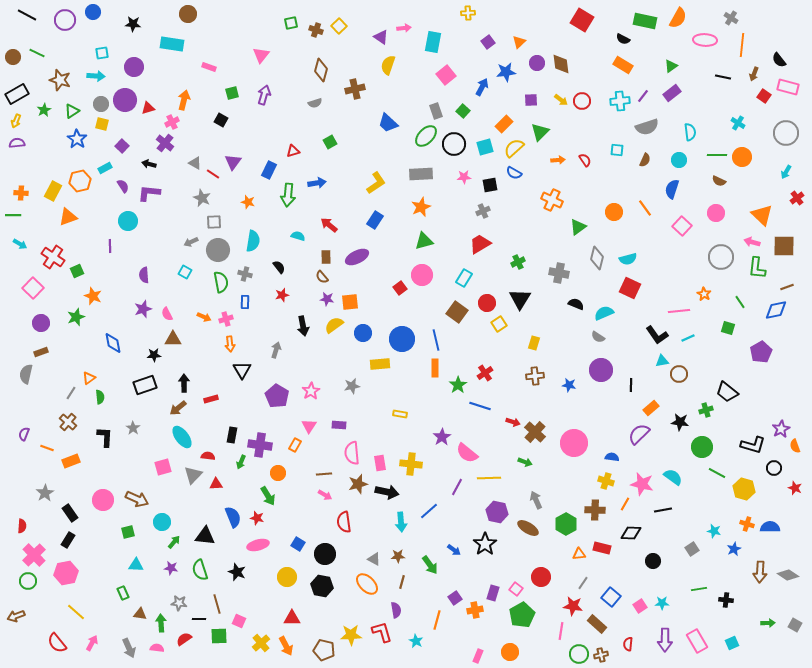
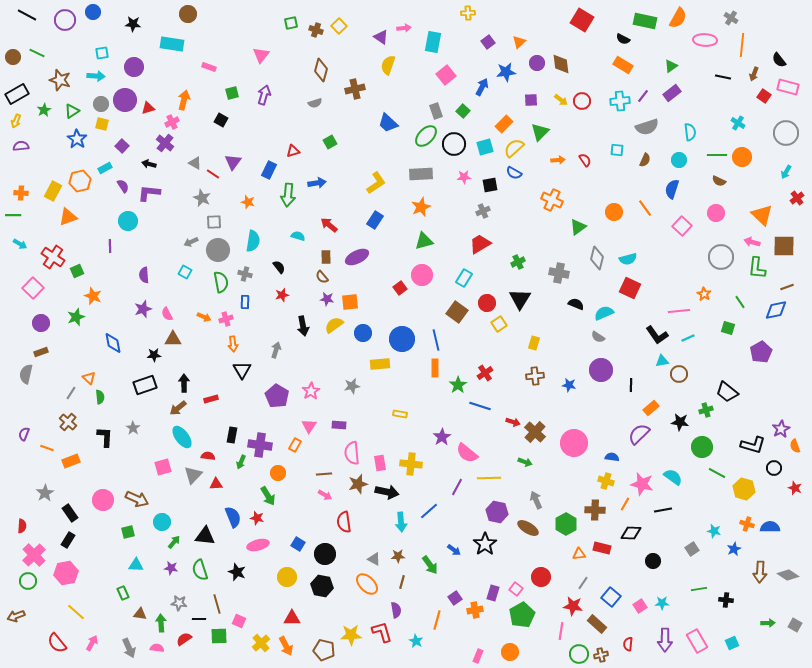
purple semicircle at (17, 143): moved 4 px right, 3 px down
orange arrow at (230, 344): moved 3 px right
orange triangle at (89, 378): rotated 40 degrees counterclockwise
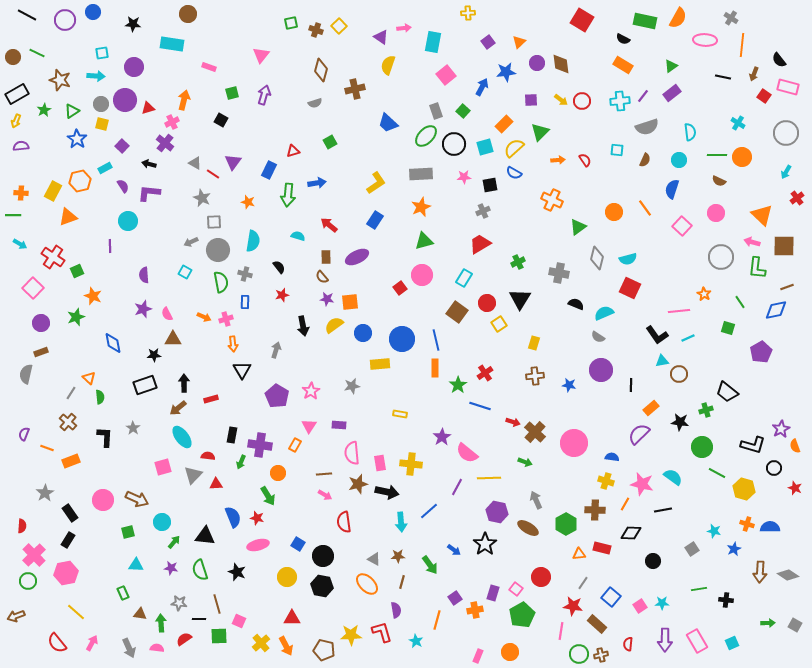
black circle at (325, 554): moved 2 px left, 2 px down
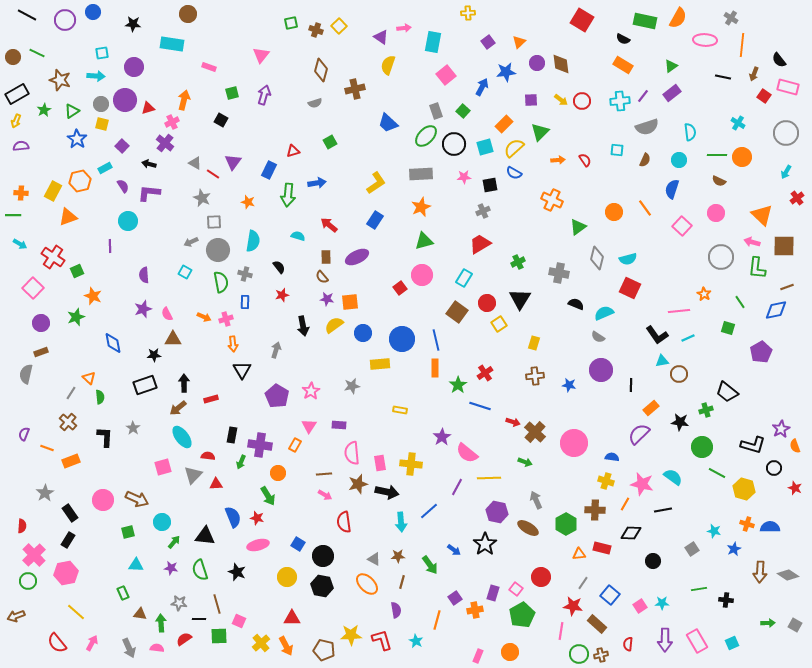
yellow rectangle at (400, 414): moved 4 px up
blue square at (611, 597): moved 1 px left, 2 px up
red L-shape at (382, 632): moved 8 px down
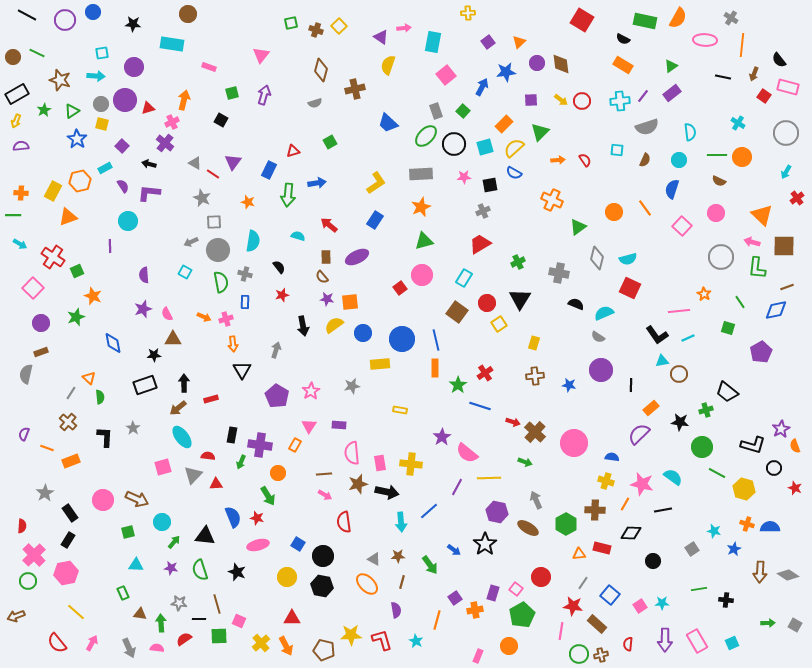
orange circle at (510, 652): moved 1 px left, 6 px up
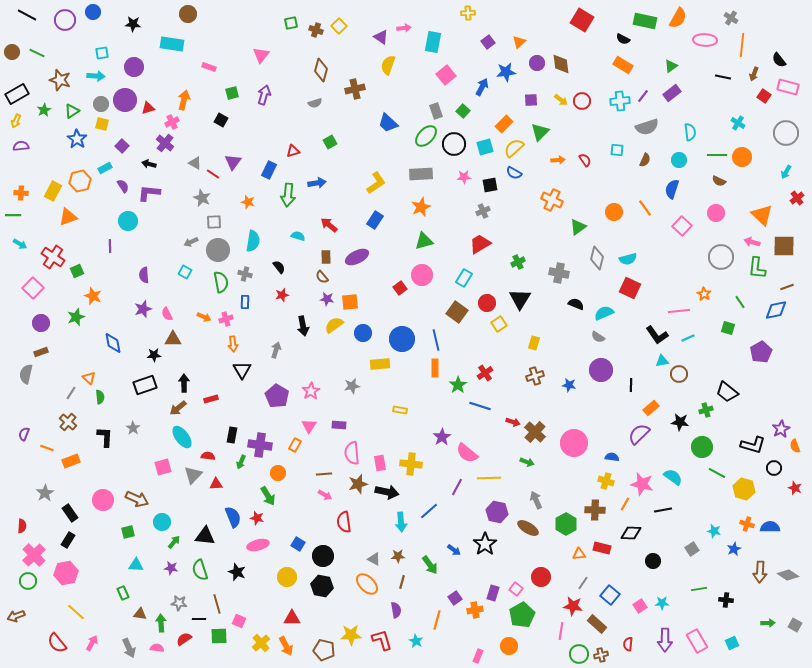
brown circle at (13, 57): moved 1 px left, 5 px up
brown cross at (535, 376): rotated 12 degrees counterclockwise
green arrow at (525, 462): moved 2 px right
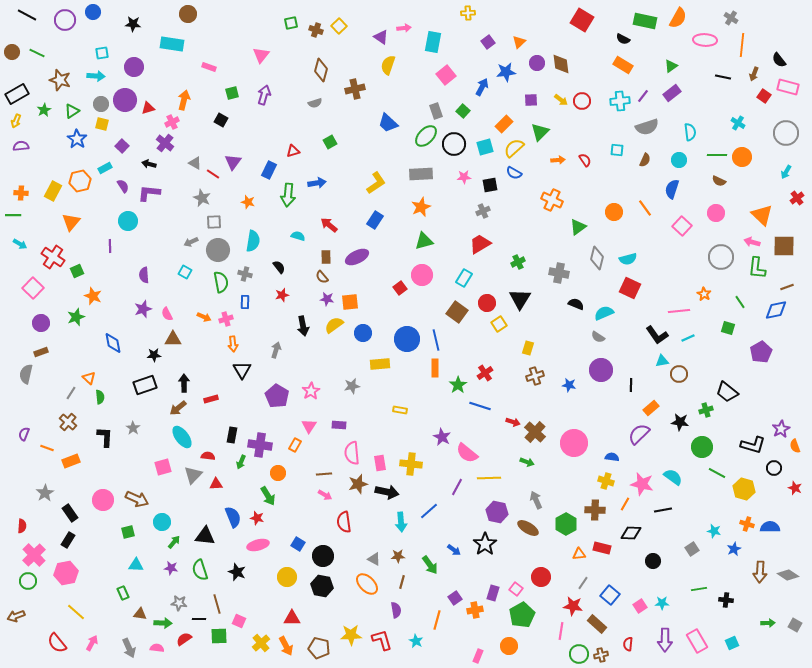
orange triangle at (68, 217): moved 3 px right, 5 px down; rotated 30 degrees counterclockwise
blue circle at (402, 339): moved 5 px right
yellow rectangle at (534, 343): moved 6 px left, 5 px down
purple star at (442, 437): rotated 12 degrees counterclockwise
green arrow at (161, 623): moved 2 px right; rotated 96 degrees clockwise
brown pentagon at (324, 650): moved 5 px left, 2 px up
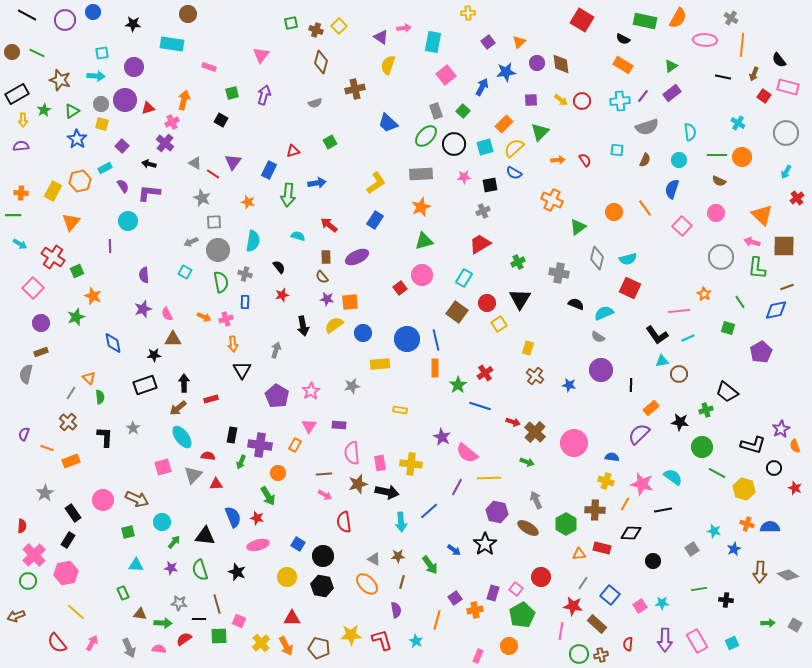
brown diamond at (321, 70): moved 8 px up
yellow arrow at (16, 121): moved 7 px right, 1 px up; rotated 24 degrees counterclockwise
brown cross at (535, 376): rotated 36 degrees counterclockwise
black rectangle at (70, 513): moved 3 px right
pink semicircle at (157, 648): moved 2 px right, 1 px down
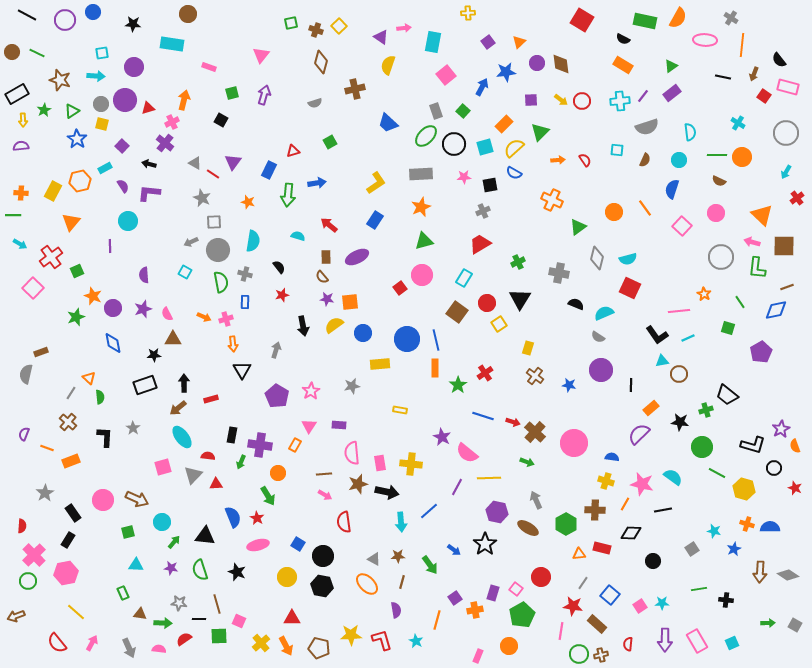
red cross at (53, 257): moved 2 px left; rotated 20 degrees clockwise
purple circle at (41, 323): moved 72 px right, 15 px up
black trapezoid at (727, 392): moved 3 px down
blue line at (480, 406): moved 3 px right, 10 px down
red star at (257, 518): rotated 16 degrees clockwise
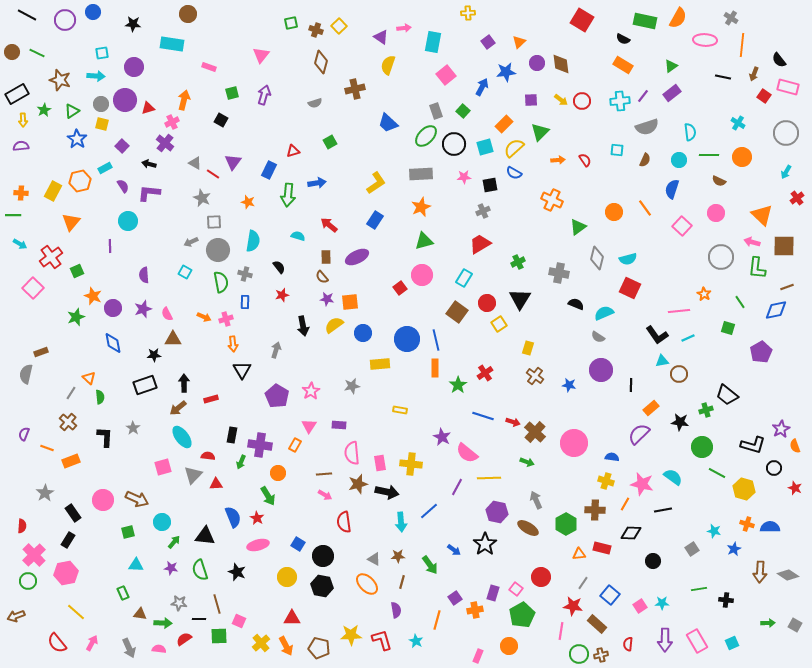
green line at (717, 155): moved 8 px left
